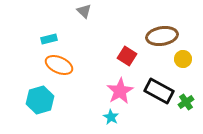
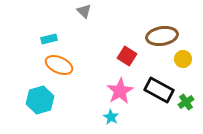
black rectangle: moved 1 px up
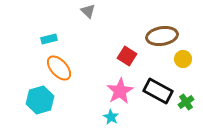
gray triangle: moved 4 px right
orange ellipse: moved 3 px down; rotated 24 degrees clockwise
black rectangle: moved 1 px left, 1 px down
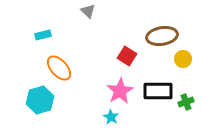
cyan rectangle: moved 6 px left, 4 px up
black rectangle: rotated 28 degrees counterclockwise
green cross: rotated 14 degrees clockwise
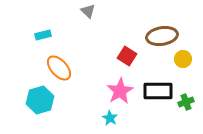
cyan star: moved 1 px left, 1 px down
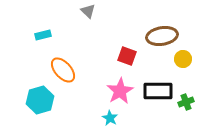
red square: rotated 12 degrees counterclockwise
orange ellipse: moved 4 px right, 2 px down
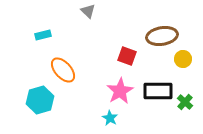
green cross: moved 1 px left; rotated 28 degrees counterclockwise
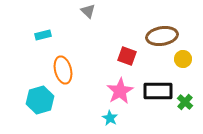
orange ellipse: rotated 28 degrees clockwise
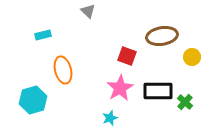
yellow circle: moved 9 px right, 2 px up
pink star: moved 3 px up
cyan hexagon: moved 7 px left
cyan star: rotated 21 degrees clockwise
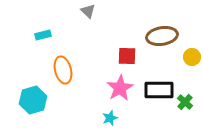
red square: rotated 18 degrees counterclockwise
black rectangle: moved 1 px right, 1 px up
